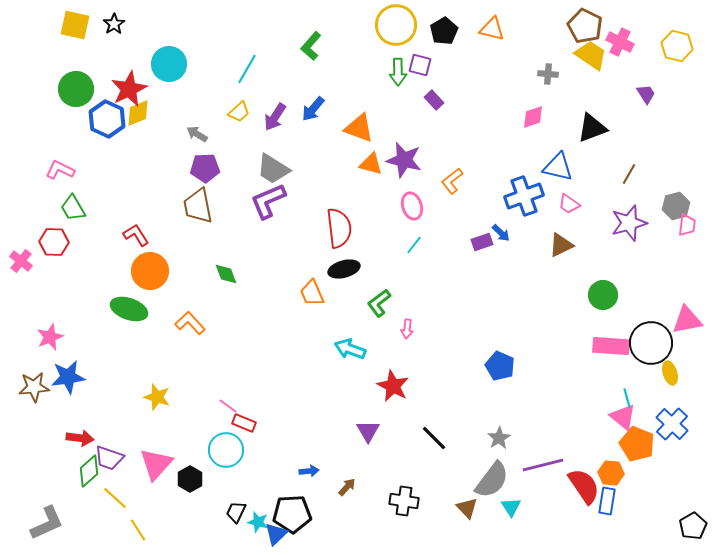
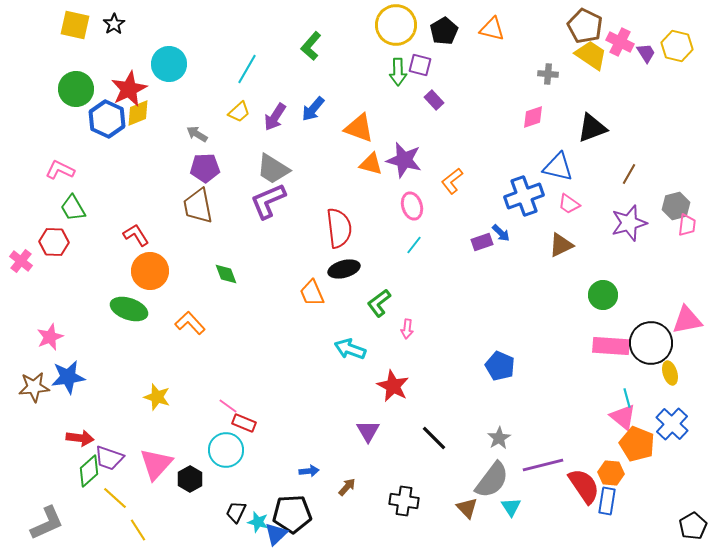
purple trapezoid at (646, 94): moved 41 px up
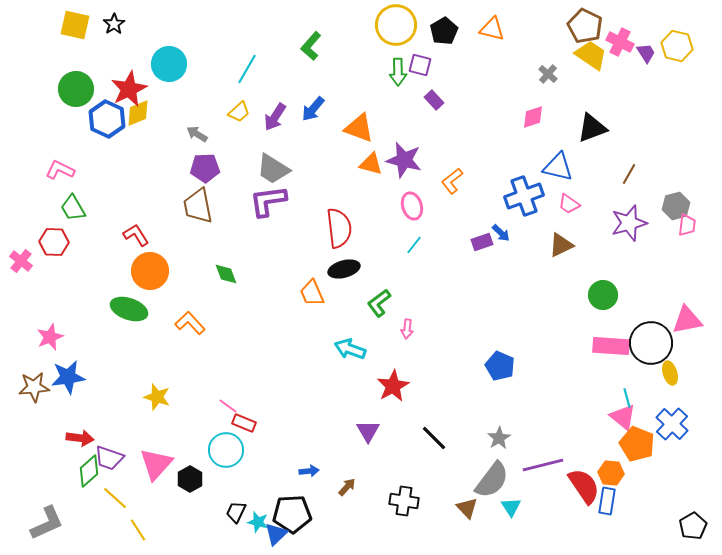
gray cross at (548, 74): rotated 36 degrees clockwise
purple L-shape at (268, 201): rotated 15 degrees clockwise
red star at (393, 386): rotated 16 degrees clockwise
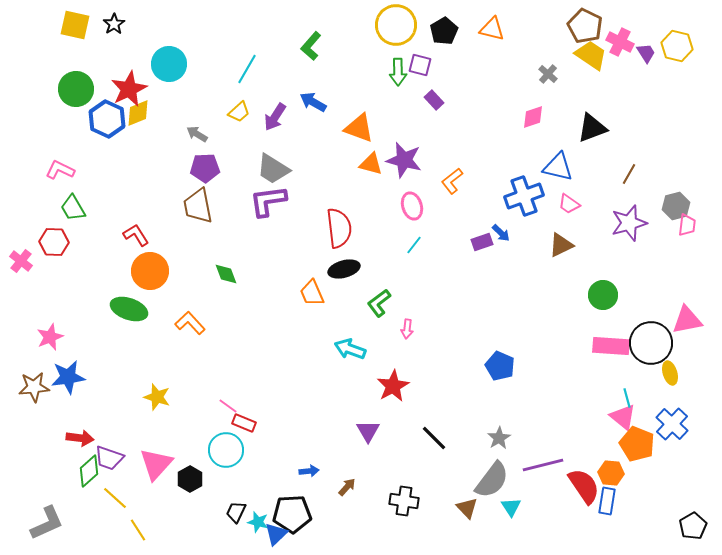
blue arrow at (313, 109): moved 7 px up; rotated 80 degrees clockwise
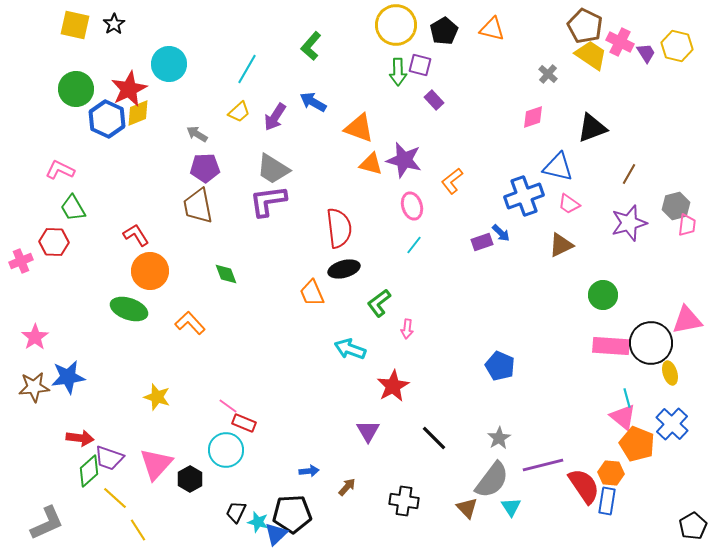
pink cross at (21, 261): rotated 30 degrees clockwise
pink star at (50, 337): moved 15 px left; rotated 12 degrees counterclockwise
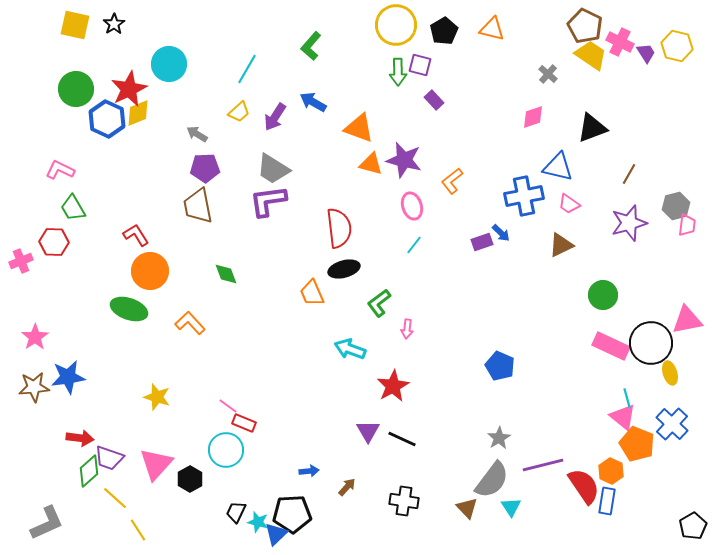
blue cross at (524, 196): rotated 9 degrees clockwise
pink rectangle at (611, 346): rotated 21 degrees clockwise
black line at (434, 438): moved 32 px left, 1 px down; rotated 20 degrees counterclockwise
orange hexagon at (611, 473): moved 2 px up; rotated 20 degrees clockwise
